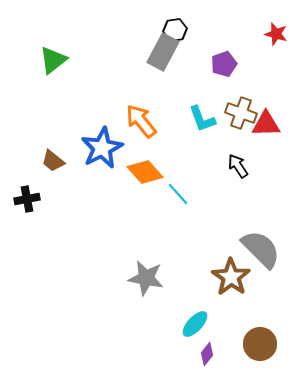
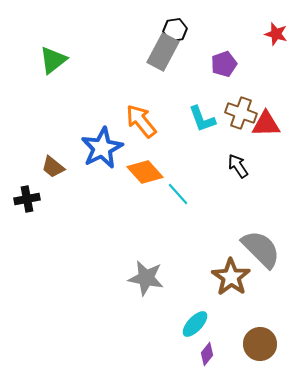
brown trapezoid: moved 6 px down
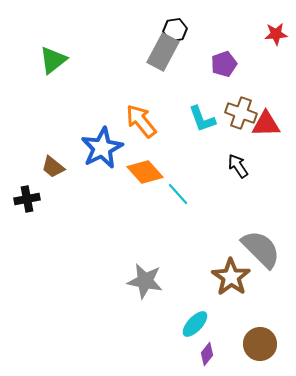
red star: rotated 20 degrees counterclockwise
gray star: moved 1 px left, 3 px down
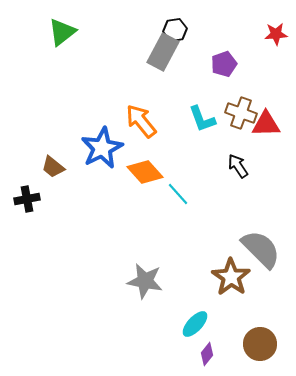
green triangle: moved 9 px right, 28 px up
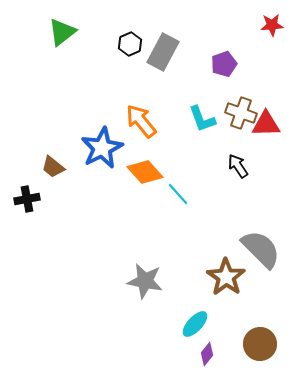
black hexagon: moved 45 px left, 14 px down; rotated 15 degrees counterclockwise
red star: moved 4 px left, 9 px up
brown star: moved 5 px left
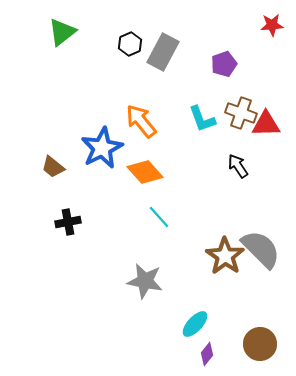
cyan line: moved 19 px left, 23 px down
black cross: moved 41 px right, 23 px down
brown star: moved 1 px left, 21 px up
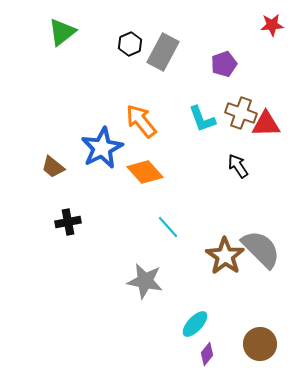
cyan line: moved 9 px right, 10 px down
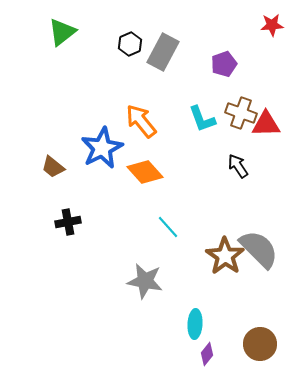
gray semicircle: moved 2 px left
cyan ellipse: rotated 40 degrees counterclockwise
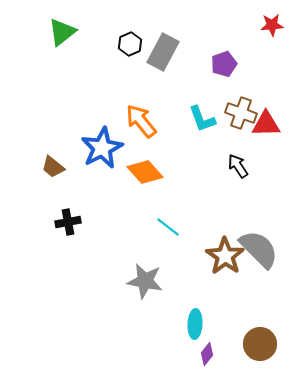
cyan line: rotated 10 degrees counterclockwise
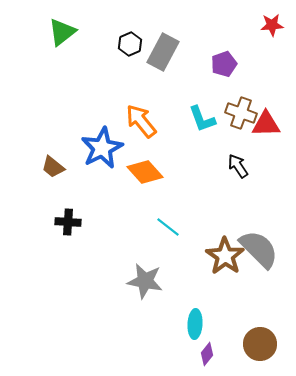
black cross: rotated 15 degrees clockwise
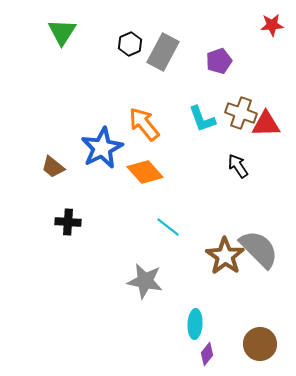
green triangle: rotated 20 degrees counterclockwise
purple pentagon: moved 5 px left, 3 px up
orange arrow: moved 3 px right, 3 px down
